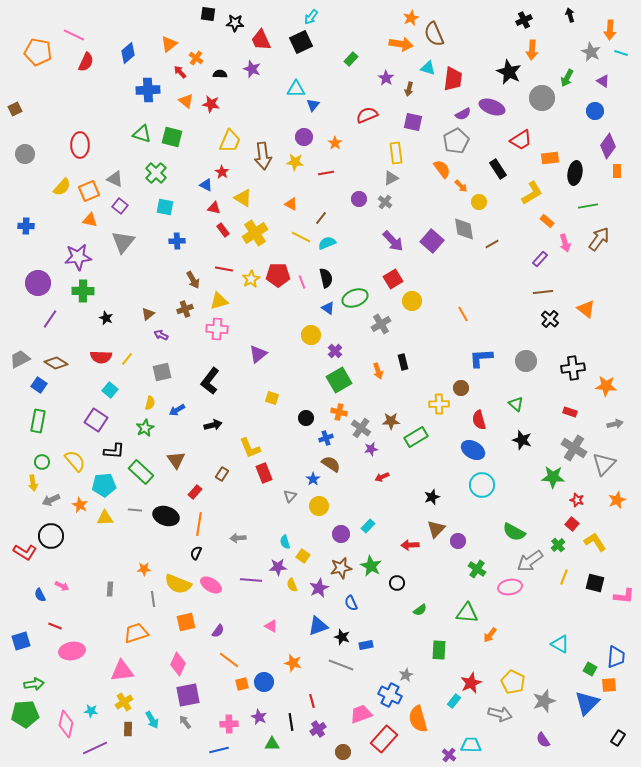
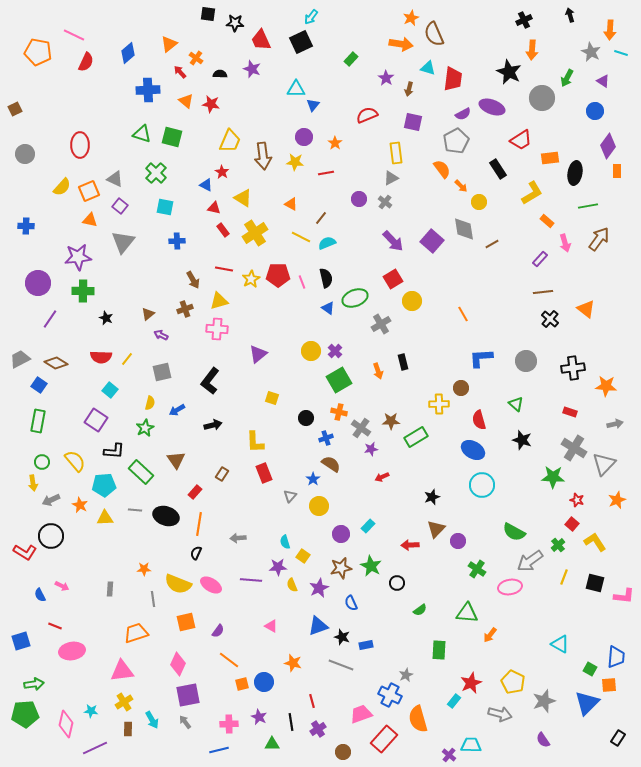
yellow circle at (311, 335): moved 16 px down
yellow L-shape at (250, 448): moved 5 px right, 6 px up; rotated 20 degrees clockwise
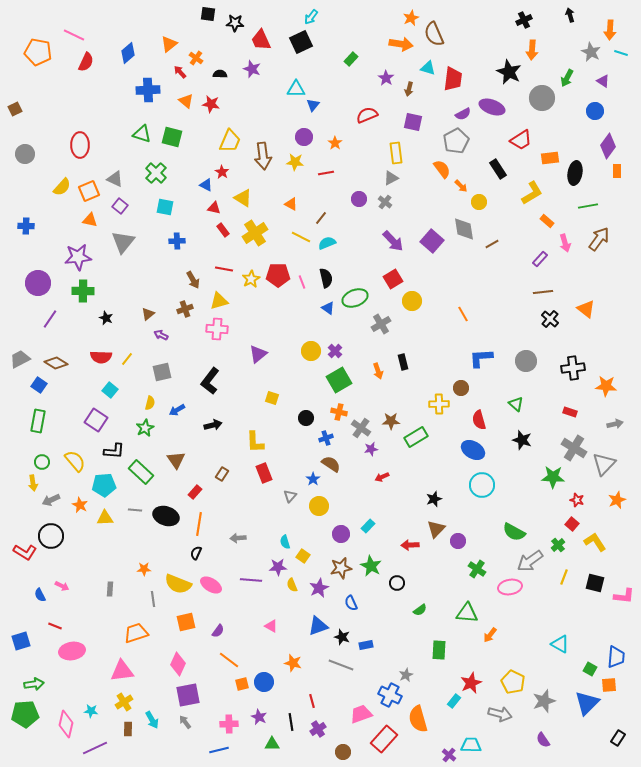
black star at (432, 497): moved 2 px right, 2 px down
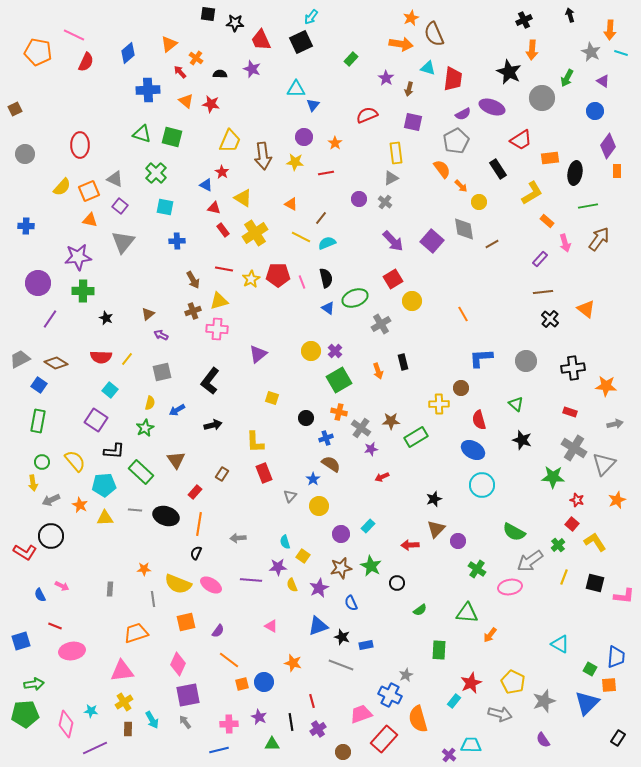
brown cross at (185, 309): moved 8 px right, 2 px down
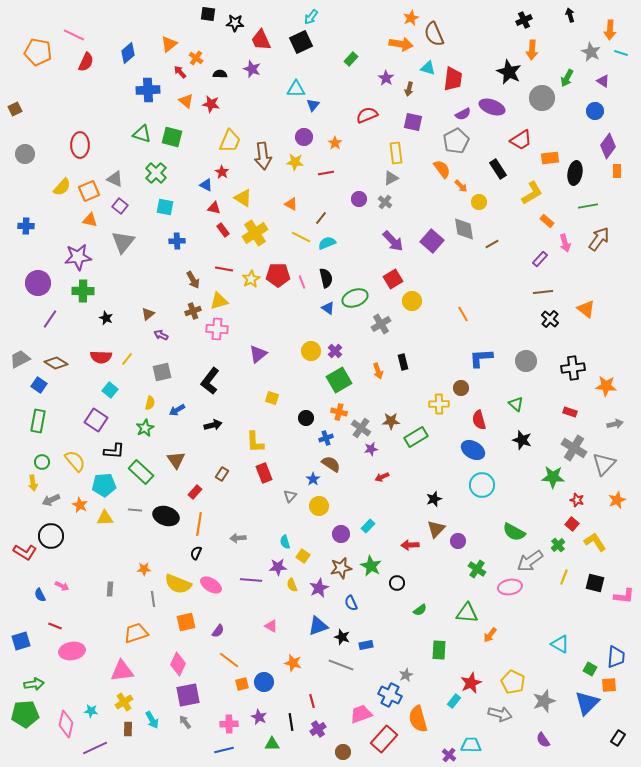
blue line at (219, 750): moved 5 px right
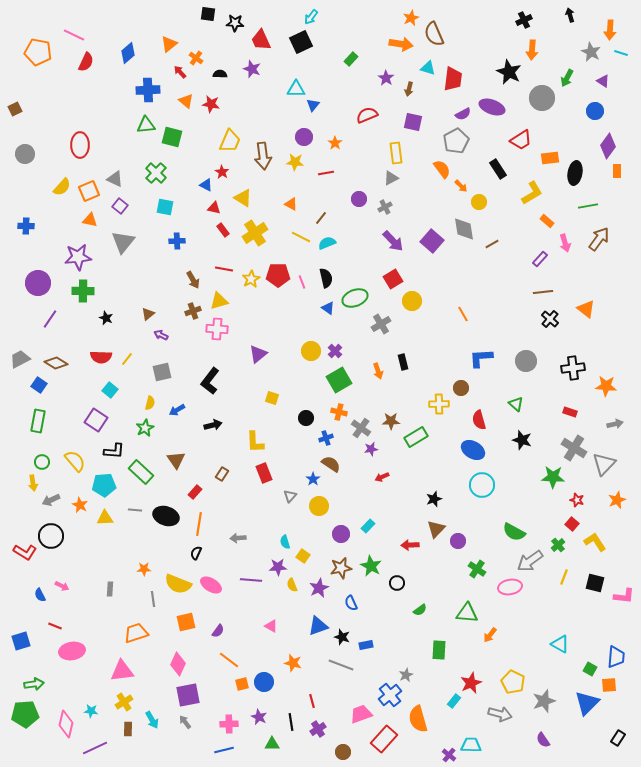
green triangle at (142, 134): moved 4 px right, 9 px up; rotated 24 degrees counterclockwise
gray cross at (385, 202): moved 5 px down; rotated 24 degrees clockwise
blue cross at (390, 695): rotated 25 degrees clockwise
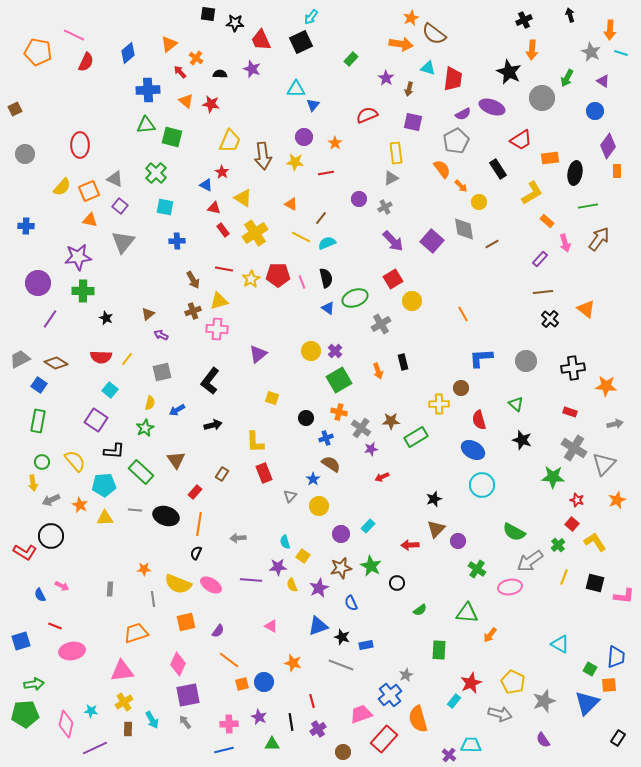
brown semicircle at (434, 34): rotated 30 degrees counterclockwise
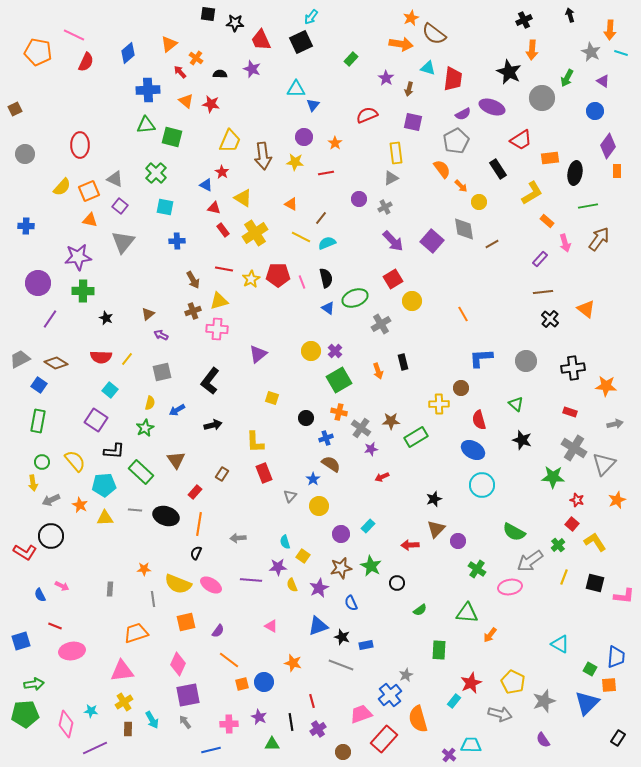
blue line at (224, 750): moved 13 px left
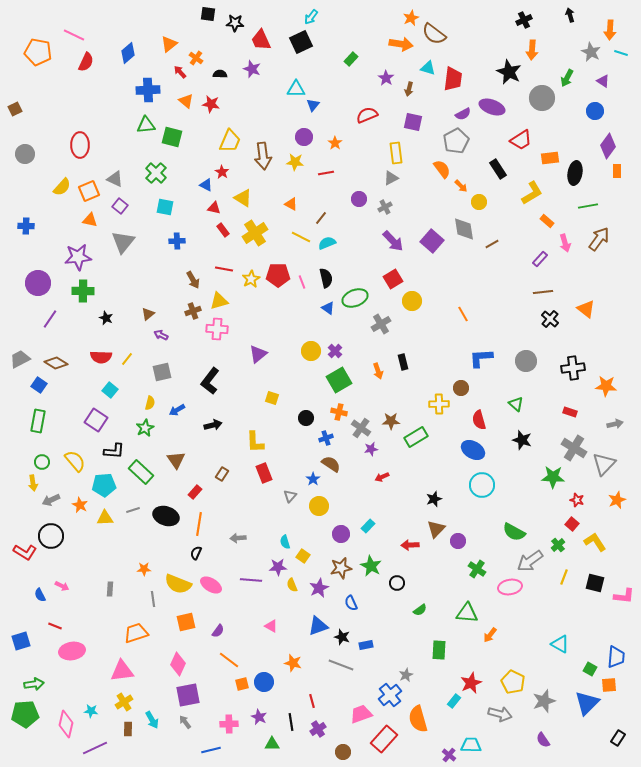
gray line at (135, 510): moved 2 px left; rotated 24 degrees counterclockwise
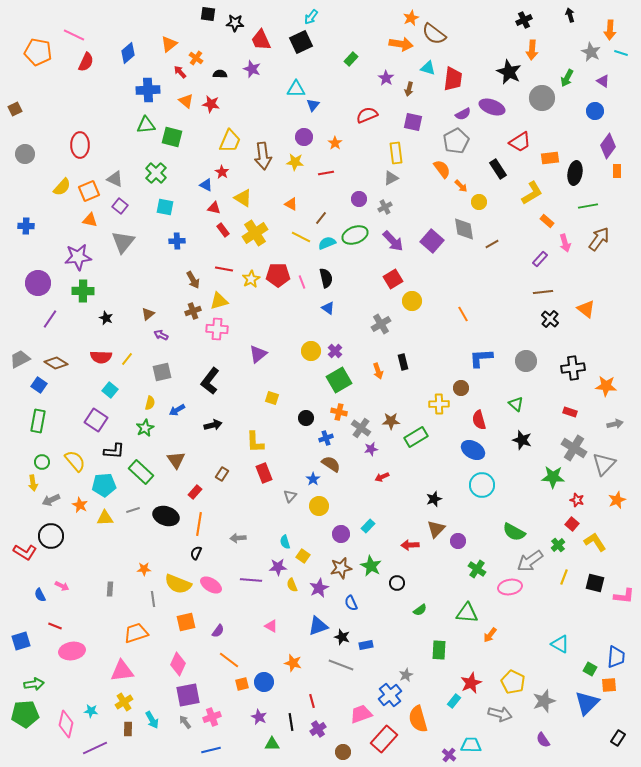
red trapezoid at (521, 140): moved 1 px left, 2 px down
green ellipse at (355, 298): moved 63 px up
pink cross at (229, 724): moved 17 px left, 7 px up; rotated 18 degrees counterclockwise
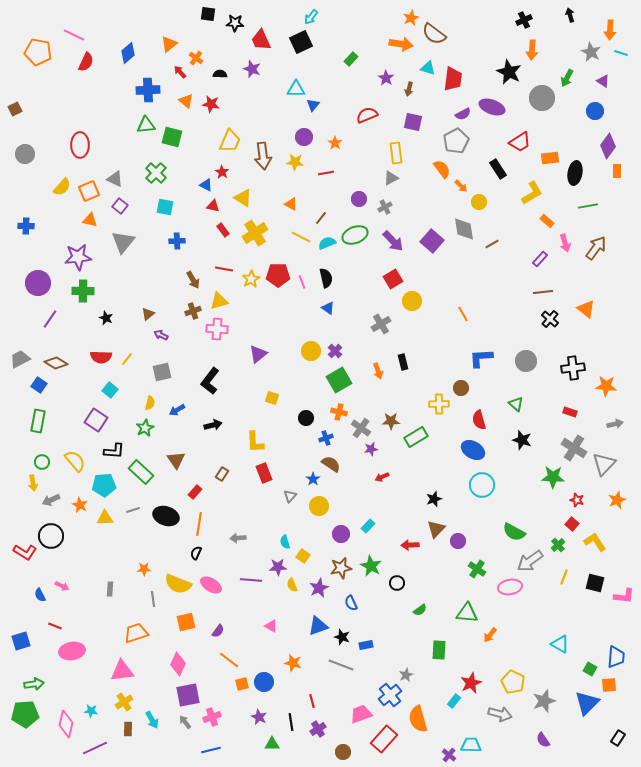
red triangle at (214, 208): moved 1 px left, 2 px up
brown arrow at (599, 239): moved 3 px left, 9 px down
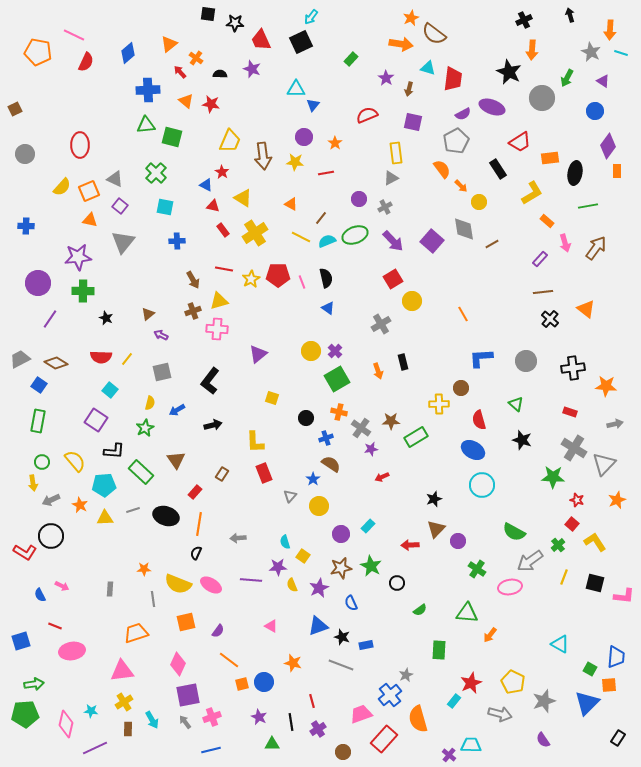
cyan semicircle at (327, 243): moved 2 px up
green square at (339, 380): moved 2 px left, 1 px up
